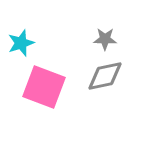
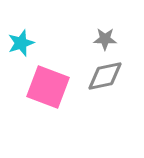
pink square: moved 4 px right
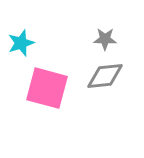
gray diamond: rotated 6 degrees clockwise
pink square: moved 1 px left, 1 px down; rotated 6 degrees counterclockwise
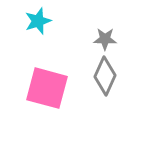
cyan star: moved 17 px right, 22 px up
gray diamond: rotated 60 degrees counterclockwise
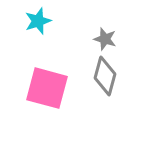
gray star: rotated 15 degrees clockwise
gray diamond: rotated 9 degrees counterclockwise
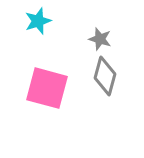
gray star: moved 5 px left
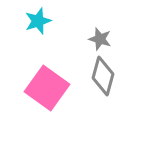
gray diamond: moved 2 px left
pink square: rotated 21 degrees clockwise
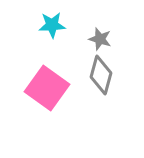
cyan star: moved 14 px right, 4 px down; rotated 16 degrees clockwise
gray diamond: moved 2 px left, 1 px up
